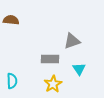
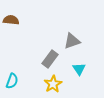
gray rectangle: rotated 54 degrees counterclockwise
cyan semicircle: rotated 21 degrees clockwise
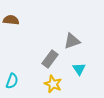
yellow star: rotated 18 degrees counterclockwise
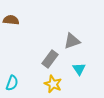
cyan semicircle: moved 2 px down
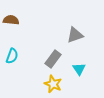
gray triangle: moved 3 px right, 6 px up
gray rectangle: moved 3 px right
cyan semicircle: moved 27 px up
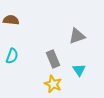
gray triangle: moved 2 px right, 1 px down
gray rectangle: rotated 60 degrees counterclockwise
cyan triangle: moved 1 px down
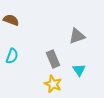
brown semicircle: rotated 14 degrees clockwise
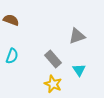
gray rectangle: rotated 18 degrees counterclockwise
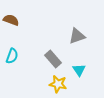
yellow star: moved 5 px right; rotated 12 degrees counterclockwise
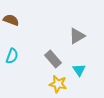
gray triangle: rotated 12 degrees counterclockwise
